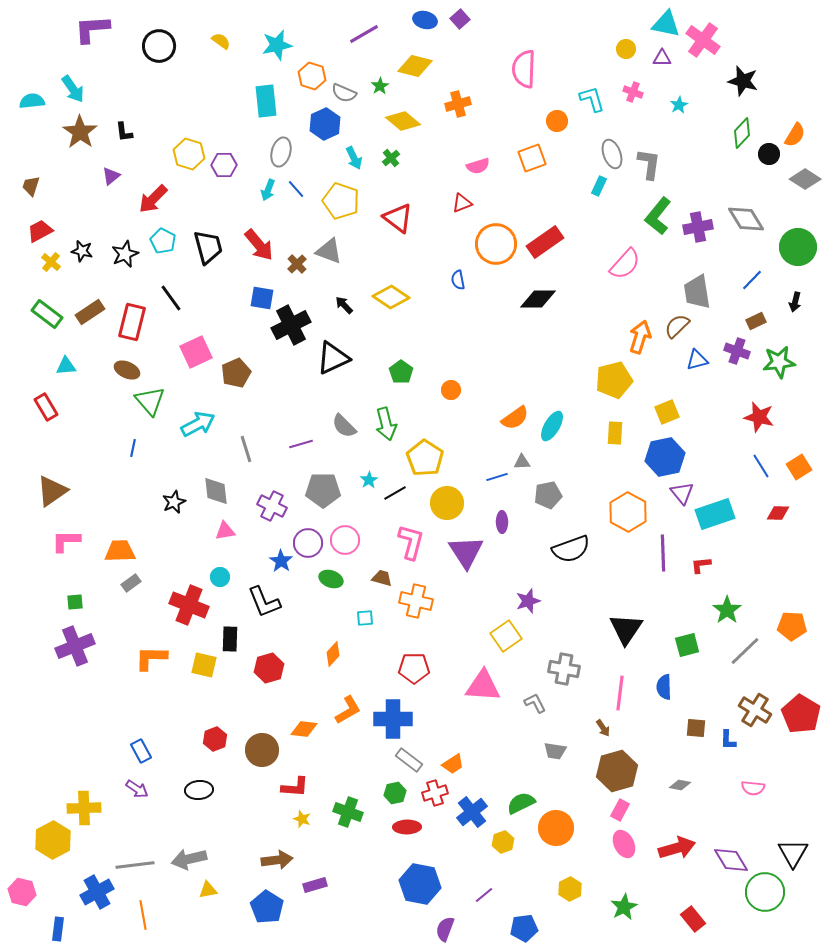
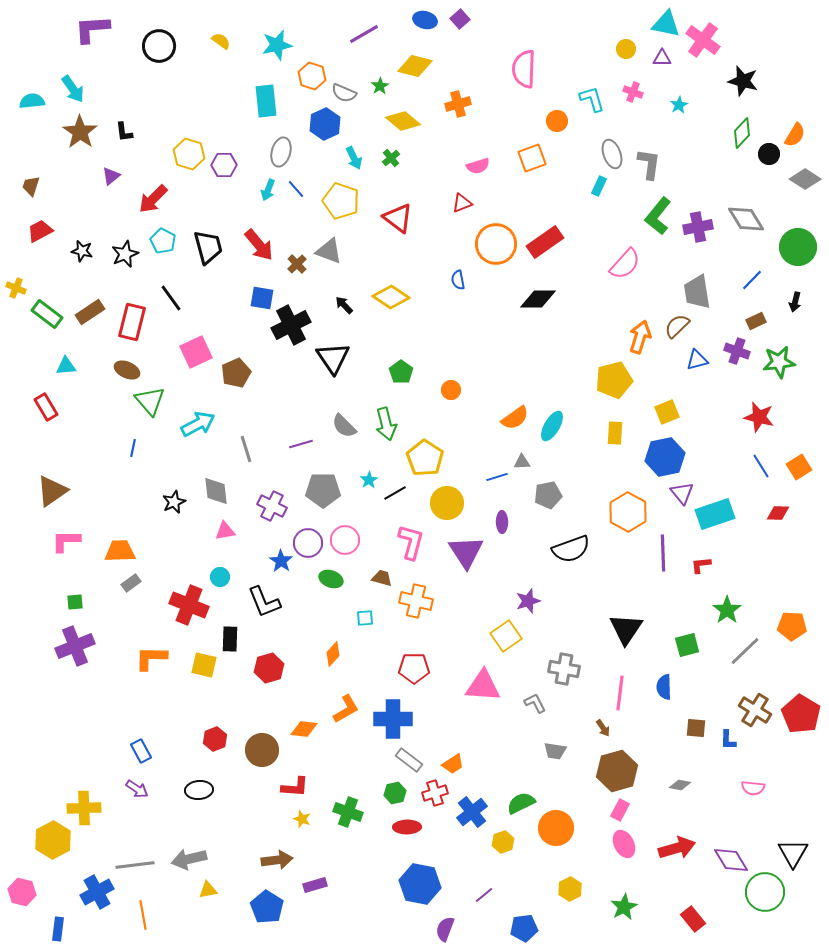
yellow cross at (51, 262): moved 35 px left, 26 px down; rotated 18 degrees counterclockwise
black triangle at (333, 358): rotated 39 degrees counterclockwise
orange L-shape at (348, 710): moved 2 px left, 1 px up
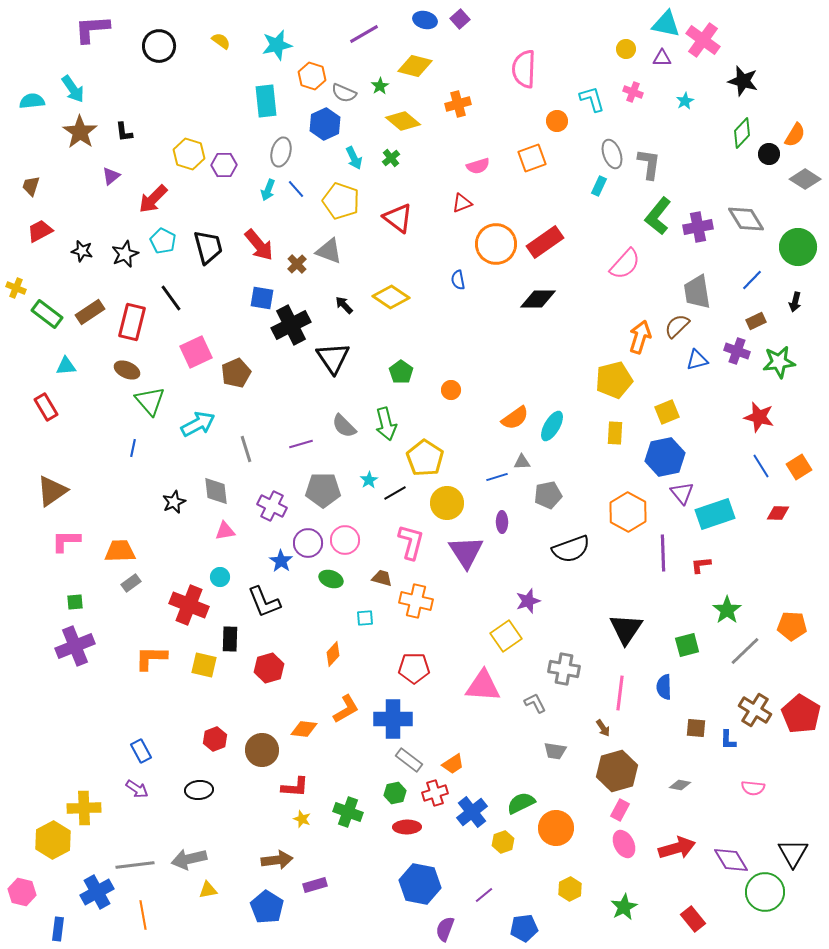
cyan star at (679, 105): moved 6 px right, 4 px up
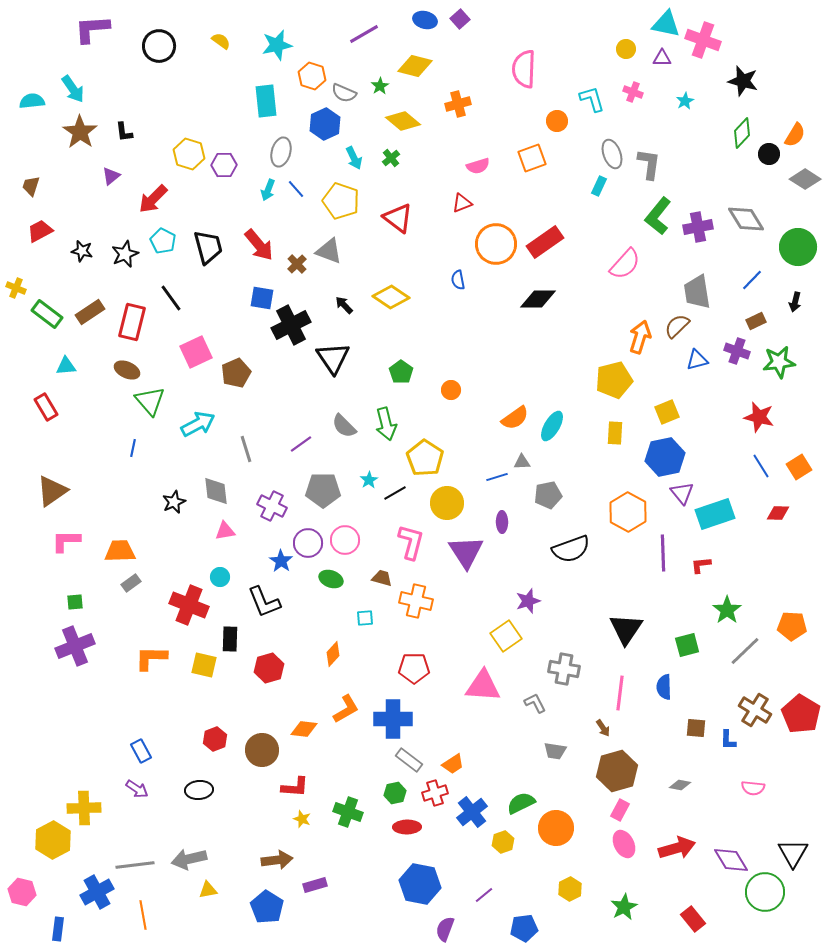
pink cross at (703, 40): rotated 16 degrees counterclockwise
purple line at (301, 444): rotated 20 degrees counterclockwise
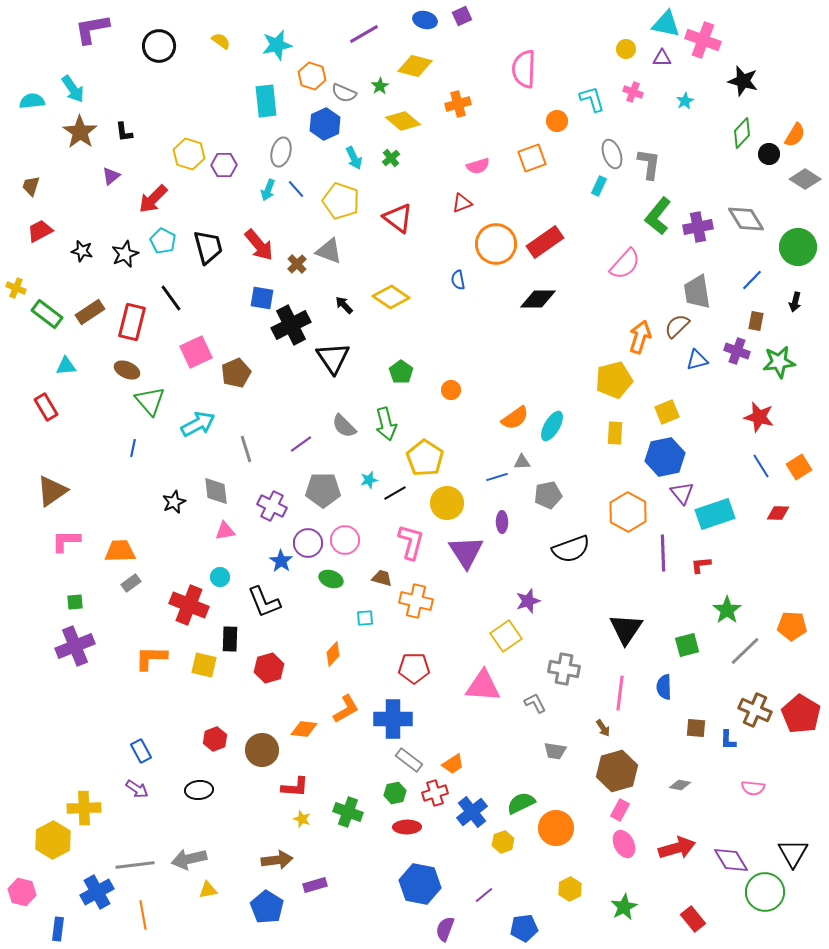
purple square at (460, 19): moved 2 px right, 3 px up; rotated 18 degrees clockwise
purple L-shape at (92, 29): rotated 6 degrees counterclockwise
brown rectangle at (756, 321): rotated 54 degrees counterclockwise
cyan star at (369, 480): rotated 18 degrees clockwise
brown cross at (755, 710): rotated 8 degrees counterclockwise
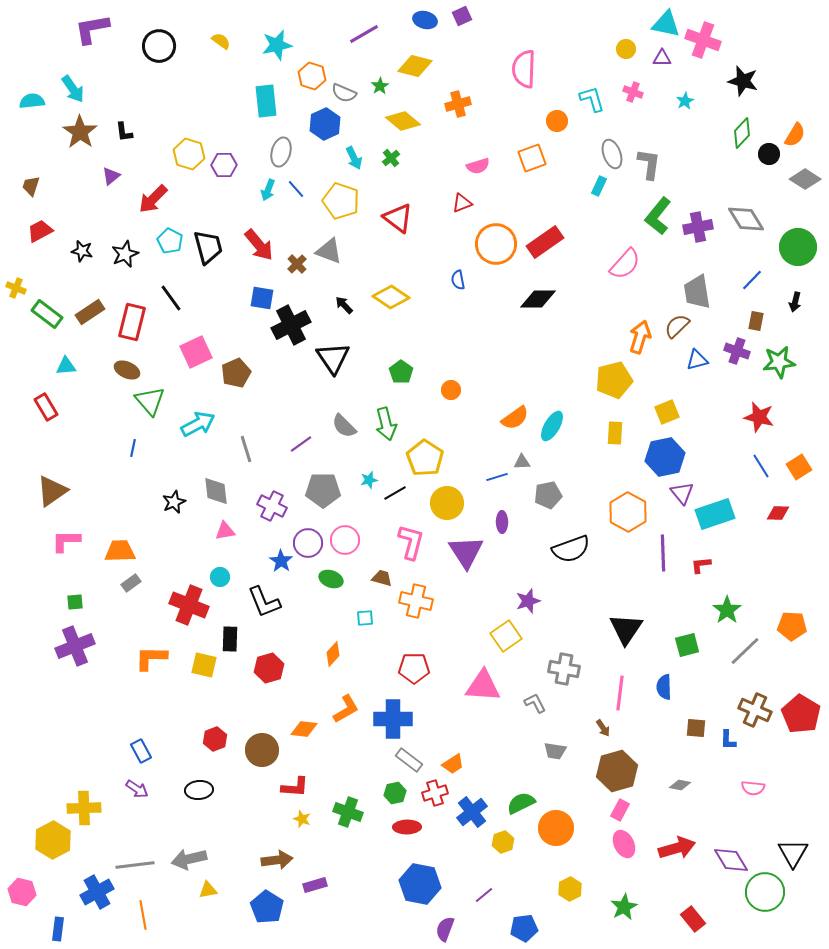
cyan pentagon at (163, 241): moved 7 px right
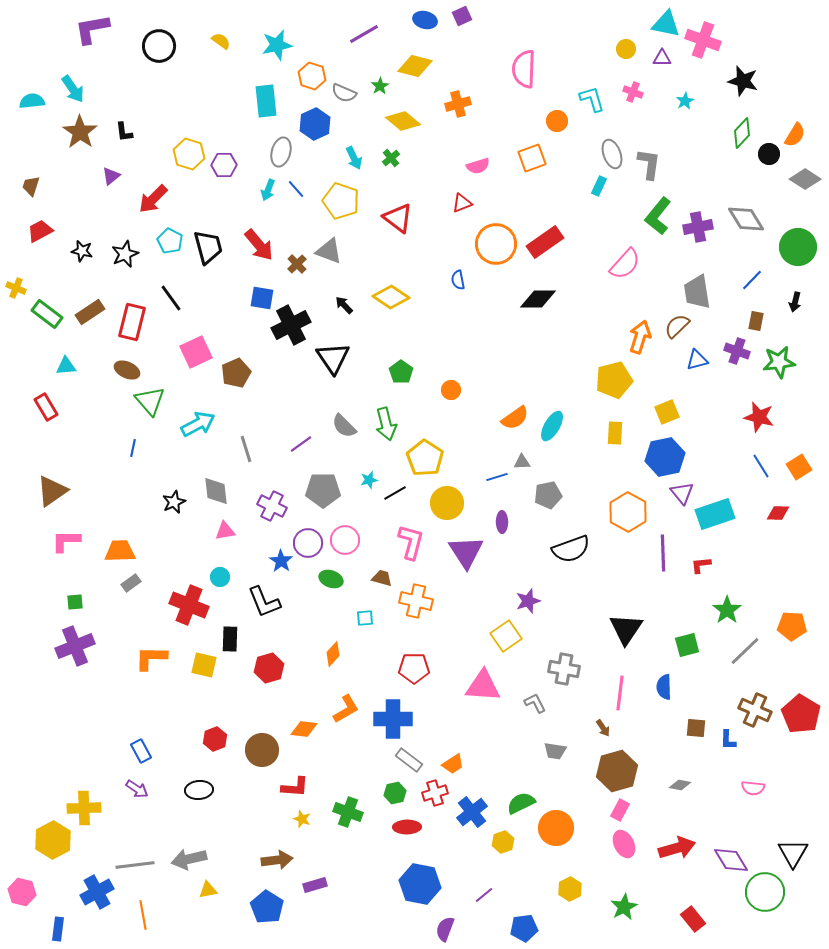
blue hexagon at (325, 124): moved 10 px left
